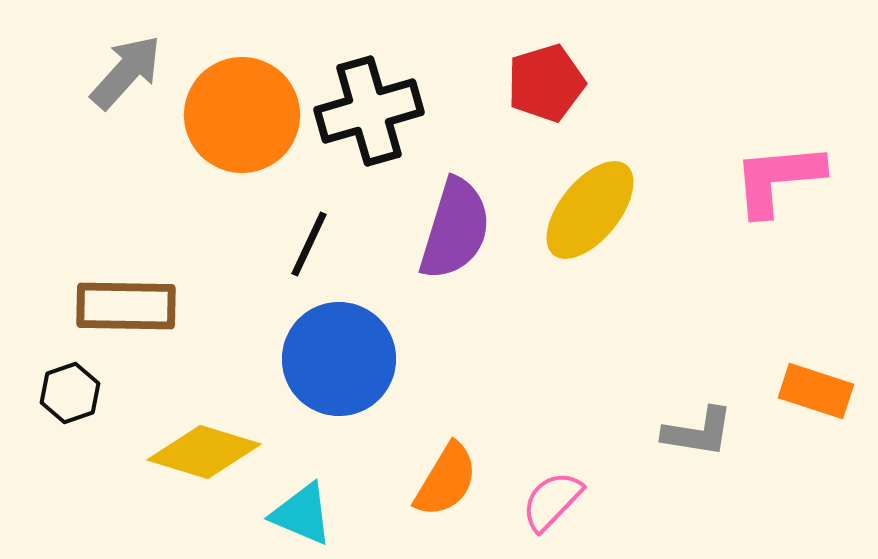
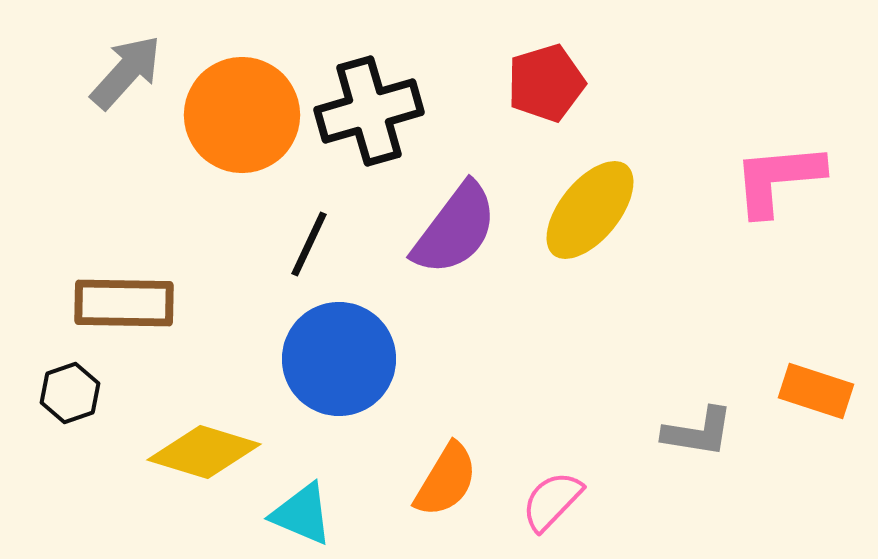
purple semicircle: rotated 20 degrees clockwise
brown rectangle: moved 2 px left, 3 px up
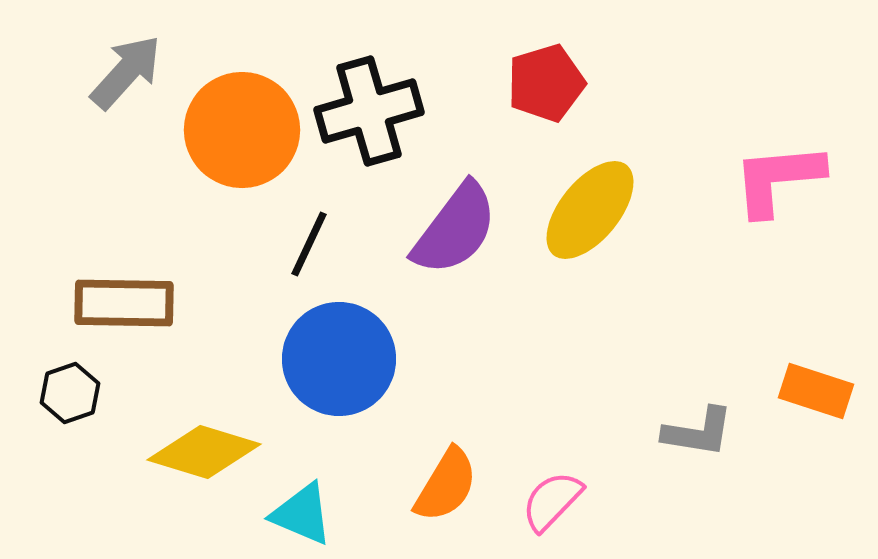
orange circle: moved 15 px down
orange semicircle: moved 5 px down
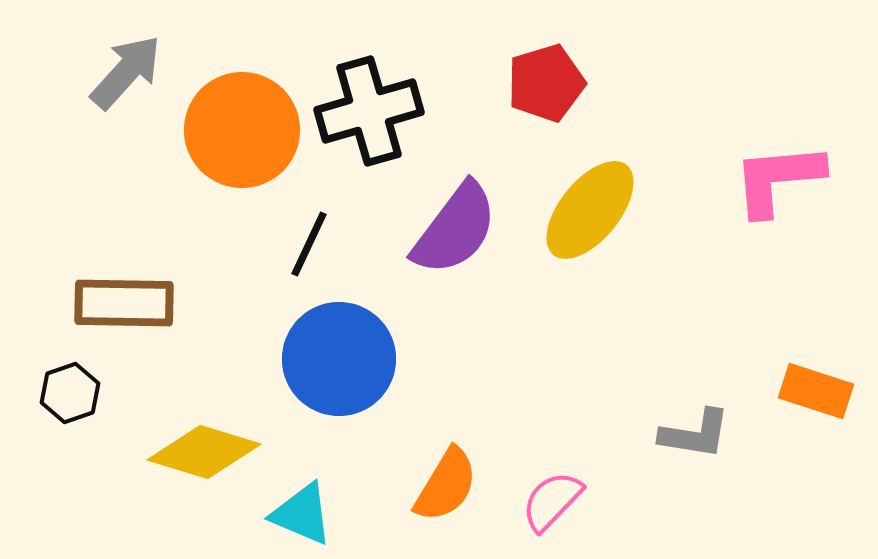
gray L-shape: moved 3 px left, 2 px down
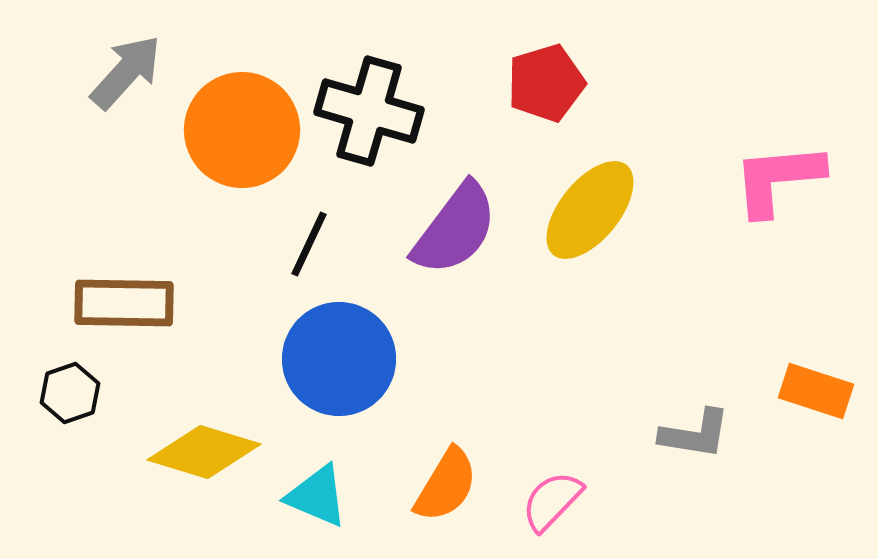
black cross: rotated 32 degrees clockwise
cyan triangle: moved 15 px right, 18 px up
